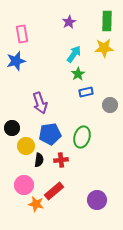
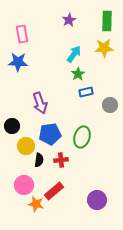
purple star: moved 2 px up
blue star: moved 2 px right, 1 px down; rotated 18 degrees clockwise
black circle: moved 2 px up
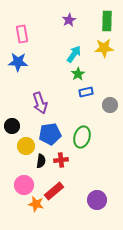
black semicircle: moved 2 px right, 1 px down
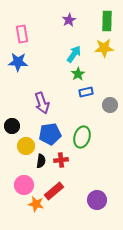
purple arrow: moved 2 px right
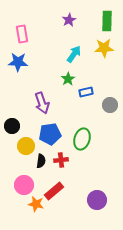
green star: moved 10 px left, 5 px down
green ellipse: moved 2 px down
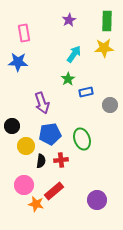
pink rectangle: moved 2 px right, 1 px up
green ellipse: rotated 35 degrees counterclockwise
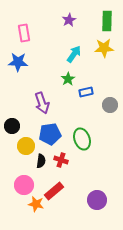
red cross: rotated 24 degrees clockwise
